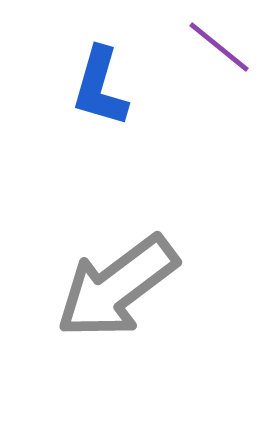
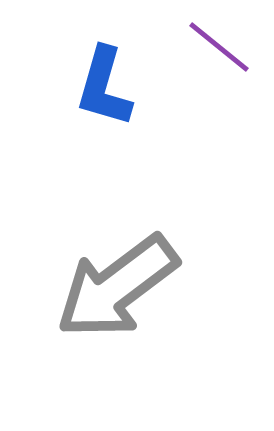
blue L-shape: moved 4 px right
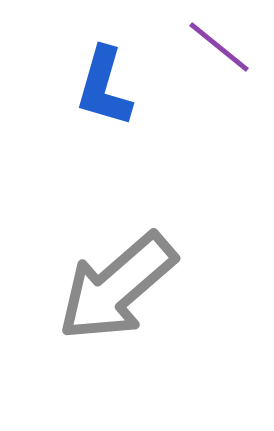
gray arrow: rotated 4 degrees counterclockwise
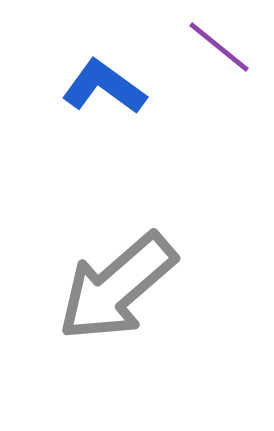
blue L-shape: rotated 110 degrees clockwise
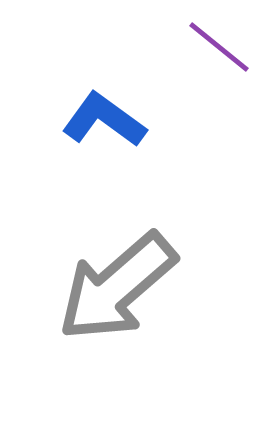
blue L-shape: moved 33 px down
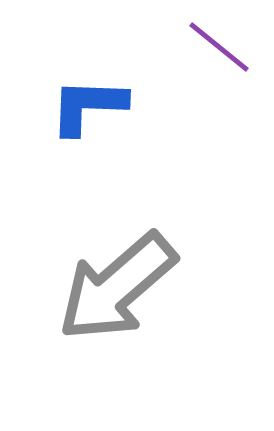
blue L-shape: moved 16 px left, 14 px up; rotated 34 degrees counterclockwise
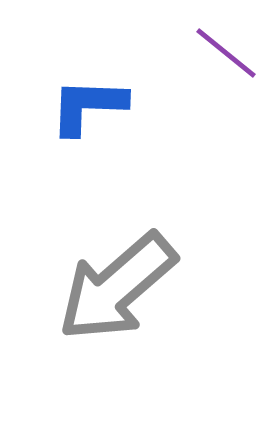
purple line: moved 7 px right, 6 px down
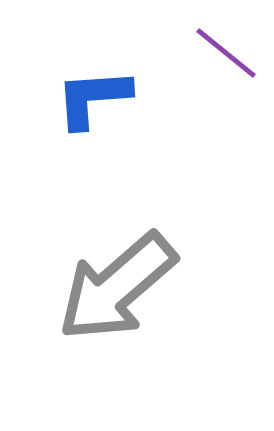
blue L-shape: moved 5 px right, 8 px up; rotated 6 degrees counterclockwise
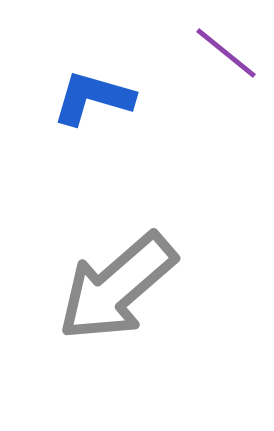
blue L-shape: rotated 20 degrees clockwise
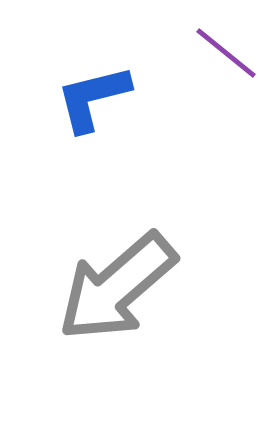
blue L-shape: rotated 30 degrees counterclockwise
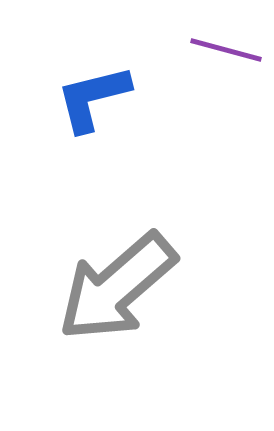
purple line: moved 3 px up; rotated 24 degrees counterclockwise
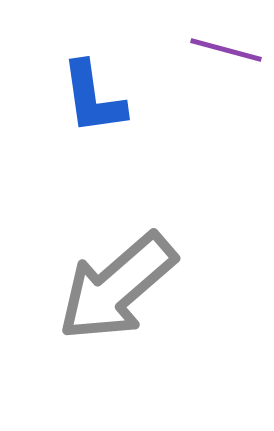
blue L-shape: rotated 84 degrees counterclockwise
